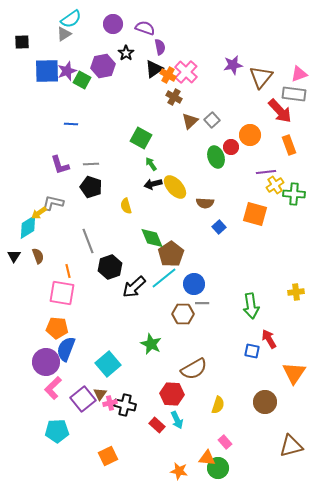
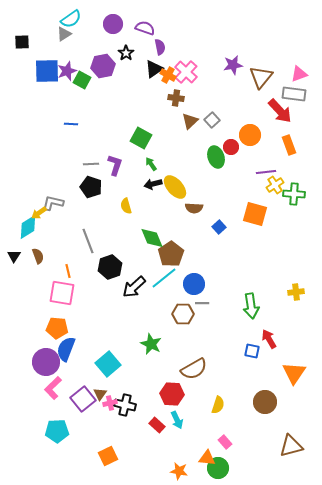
brown cross at (174, 97): moved 2 px right, 1 px down; rotated 21 degrees counterclockwise
purple L-shape at (60, 165): moved 55 px right; rotated 145 degrees counterclockwise
brown semicircle at (205, 203): moved 11 px left, 5 px down
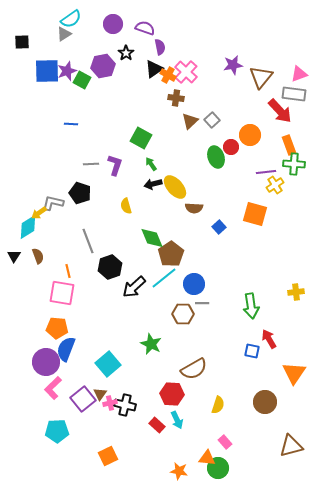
black pentagon at (91, 187): moved 11 px left, 6 px down
green cross at (294, 194): moved 30 px up
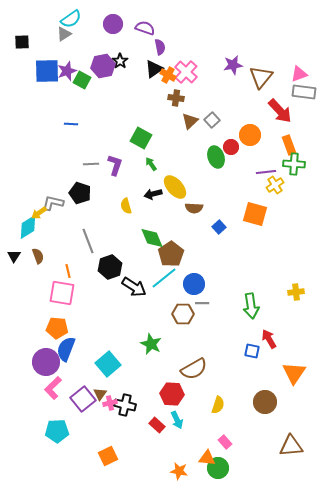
black star at (126, 53): moved 6 px left, 8 px down
gray rectangle at (294, 94): moved 10 px right, 2 px up
black arrow at (153, 184): moved 10 px down
black arrow at (134, 287): rotated 105 degrees counterclockwise
brown triangle at (291, 446): rotated 10 degrees clockwise
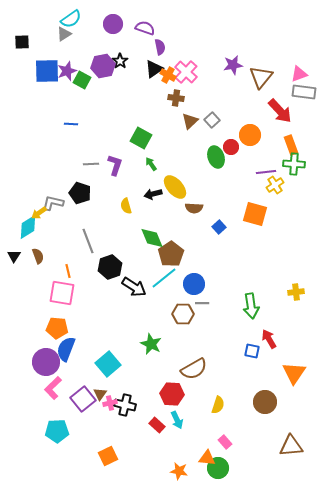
orange rectangle at (289, 145): moved 2 px right
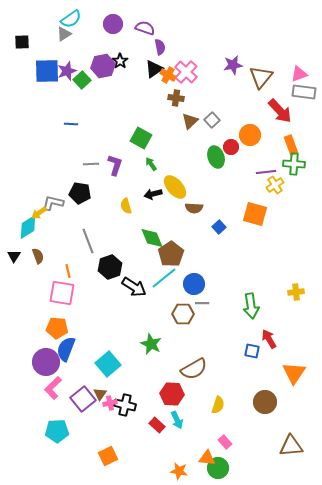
green square at (82, 80): rotated 18 degrees clockwise
black pentagon at (80, 193): rotated 10 degrees counterclockwise
